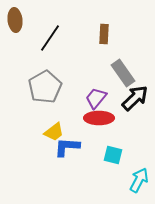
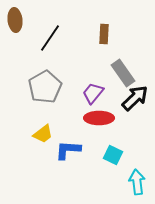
purple trapezoid: moved 3 px left, 5 px up
yellow trapezoid: moved 11 px left, 2 px down
blue L-shape: moved 1 px right, 3 px down
cyan square: rotated 12 degrees clockwise
cyan arrow: moved 2 px left, 2 px down; rotated 35 degrees counterclockwise
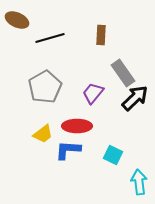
brown ellipse: moved 2 px right; rotated 60 degrees counterclockwise
brown rectangle: moved 3 px left, 1 px down
black line: rotated 40 degrees clockwise
red ellipse: moved 22 px left, 8 px down
cyan arrow: moved 2 px right
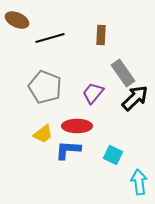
gray pentagon: rotated 20 degrees counterclockwise
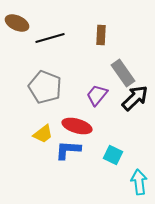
brown ellipse: moved 3 px down
purple trapezoid: moved 4 px right, 2 px down
red ellipse: rotated 16 degrees clockwise
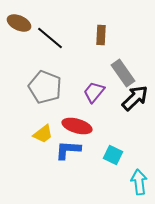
brown ellipse: moved 2 px right
black line: rotated 56 degrees clockwise
purple trapezoid: moved 3 px left, 3 px up
